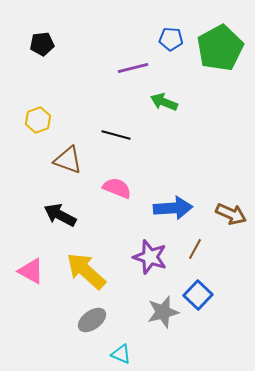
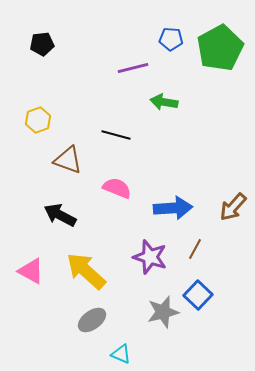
green arrow: rotated 12 degrees counterclockwise
brown arrow: moved 2 px right, 7 px up; rotated 108 degrees clockwise
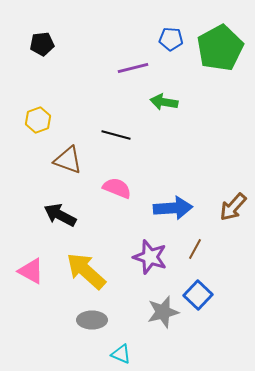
gray ellipse: rotated 36 degrees clockwise
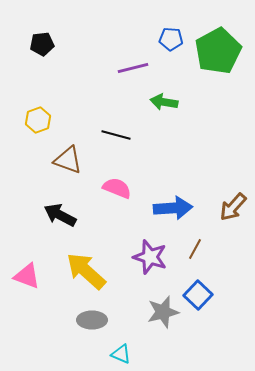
green pentagon: moved 2 px left, 3 px down
pink triangle: moved 4 px left, 5 px down; rotated 8 degrees counterclockwise
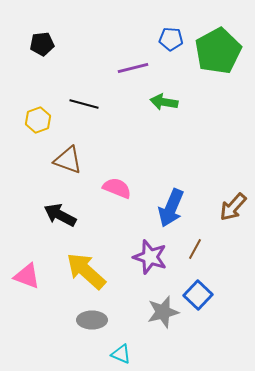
black line: moved 32 px left, 31 px up
blue arrow: moved 2 px left; rotated 117 degrees clockwise
